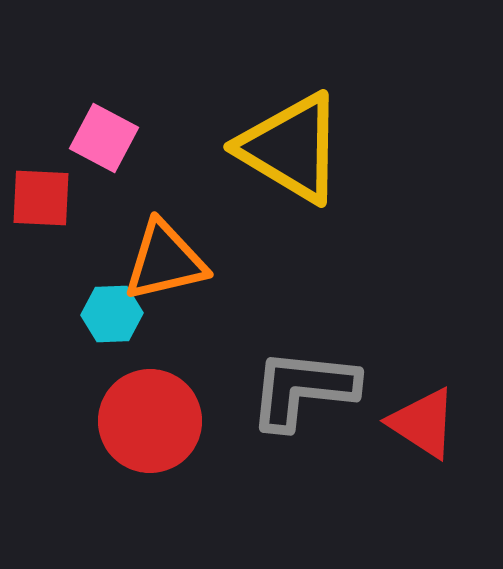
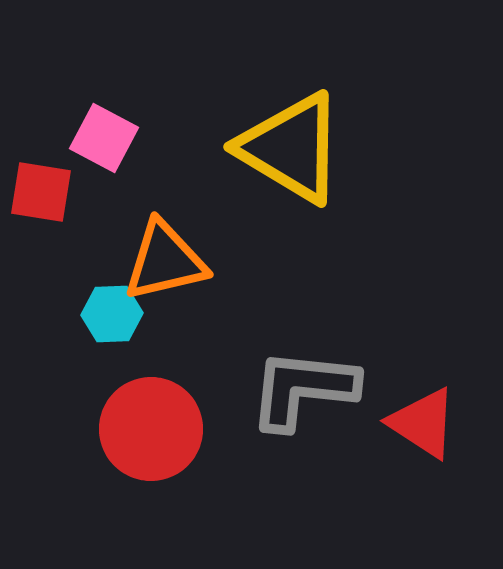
red square: moved 6 px up; rotated 6 degrees clockwise
red circle: moved 1 px right, 8 px down
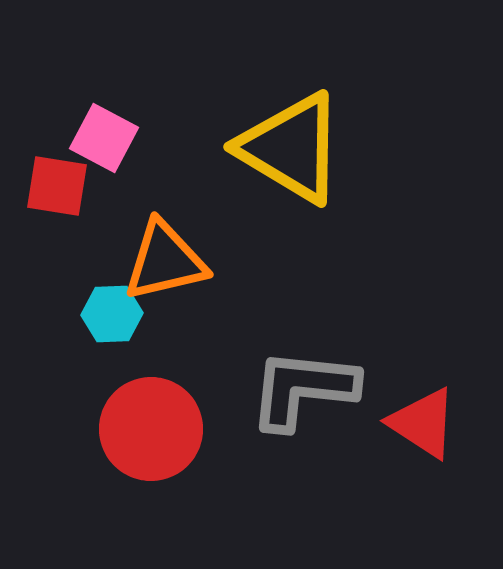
red square: moved 16 px right, 6 px up
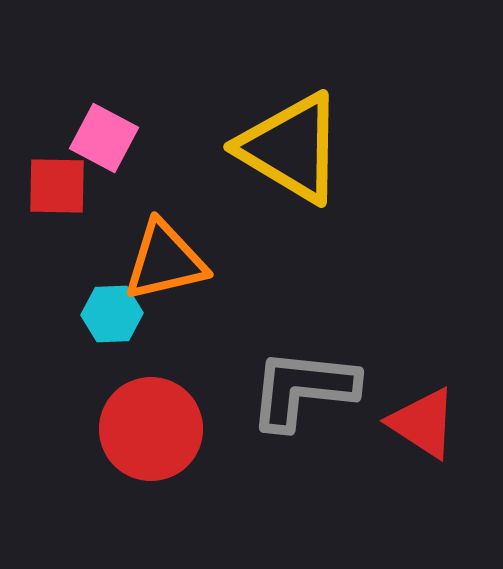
red square: rotated 8 degrees counterclockwise
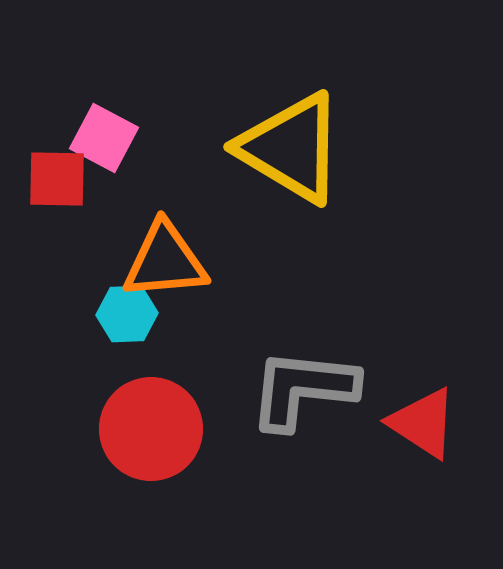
red square: moved 7 px up
orange triangle: rotated 8 degrees clockwise
cyan hexagon: moved 15 px right
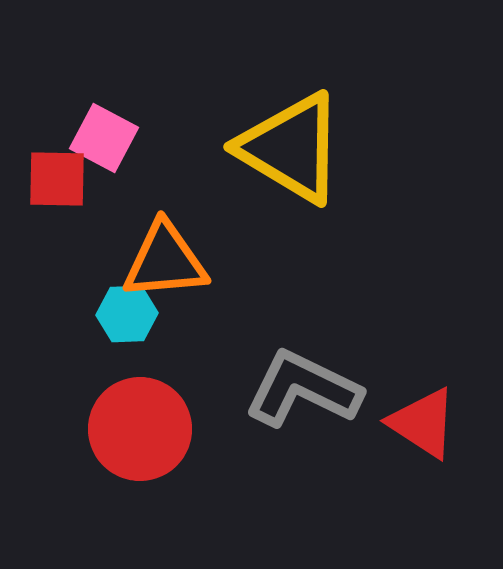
gray L-shape: rotated 20 degrees clockwise
red circle: moved 11 px left
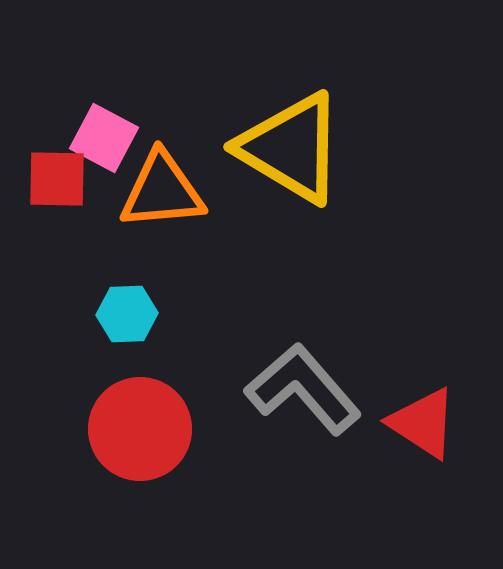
orange triangle: moved 3 px left, 70 px up
gray L-shape: rotated 23 degrees clockwise
